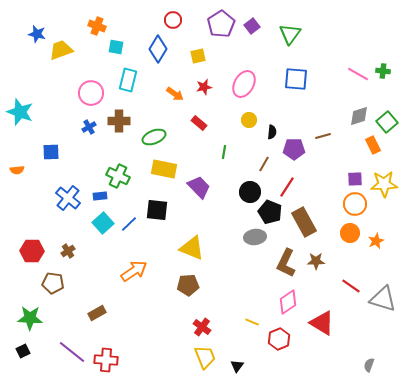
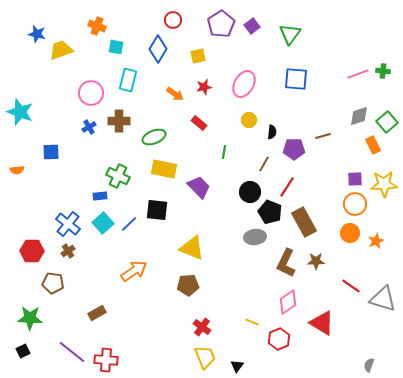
pink line at (358, 74): rotated 50 degrees counterclockwise
blue cross at (68, 198): moved 26 px down
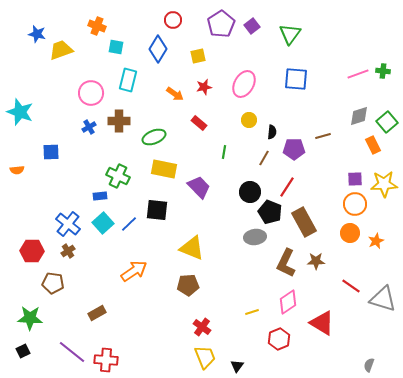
brown line at (264, 164): moved 6 px up
yellow line at (252, 322): moved 10 px up; rotated 40 degrees counterclockwise
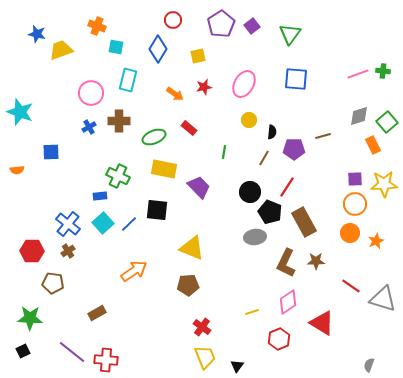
red rectangle at (199, 123): moved 10 px left, 5 px down
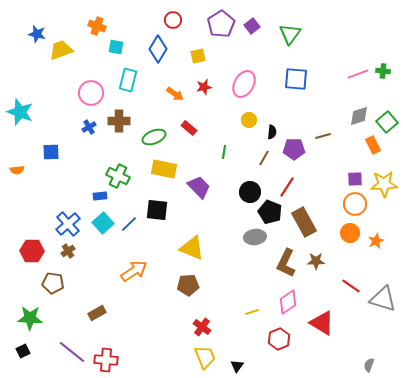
blue cross at (68, 224): rotated 10 degrees clockwise
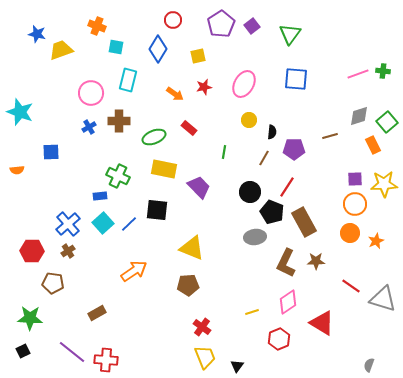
brown line at (323, 136): moved 7 px right
black pentagon at (270, 212): moved 2 px right
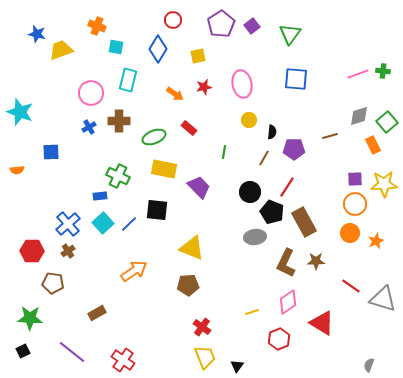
pink ellipse at (244, 84): moved 2 px left; rotated 40 degrees counterclockwise
red cross at (106, 360): moved 17 px right; rotated 30 degrees clockwise
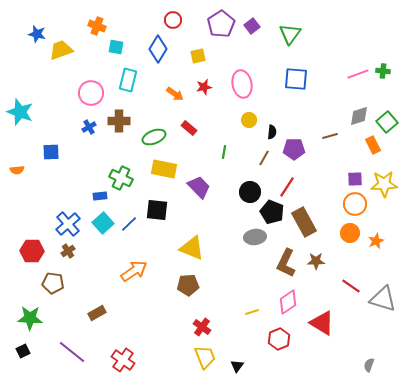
green cross at (118, 176): moved 3 px right, 2 px down
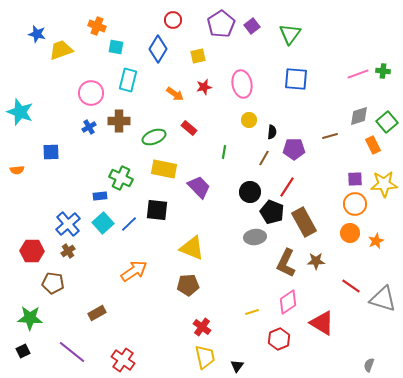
yellow trapezoid at (205, 357): rotated 10 degrees clockwise
